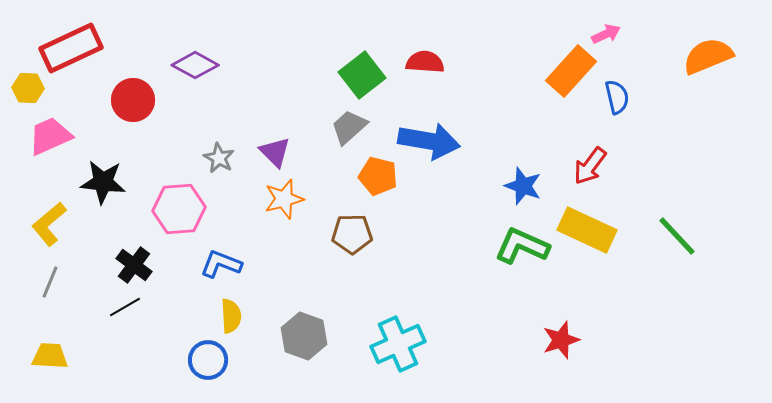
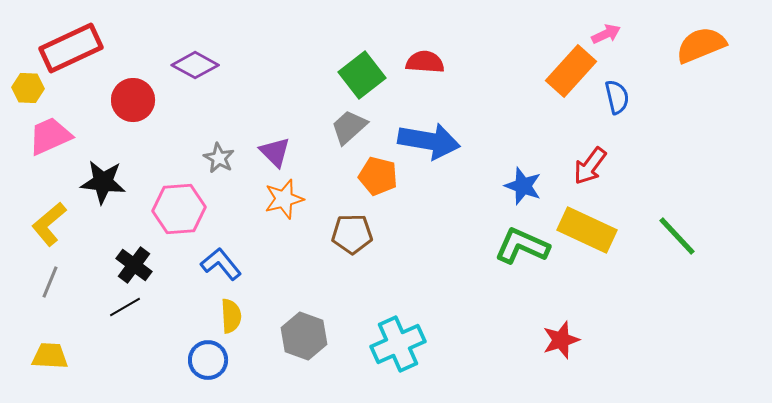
orange semicircle: moved 7 px left, 11 px up
blue L-shape: rotated 30 degrees clockwise
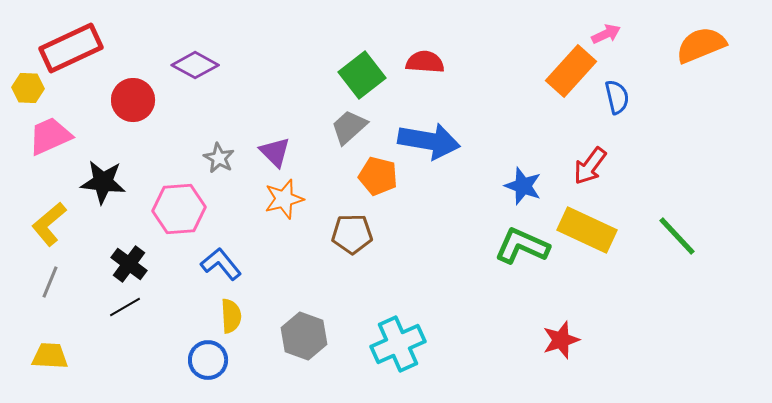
black cross: moved 5 px left, 1 px up
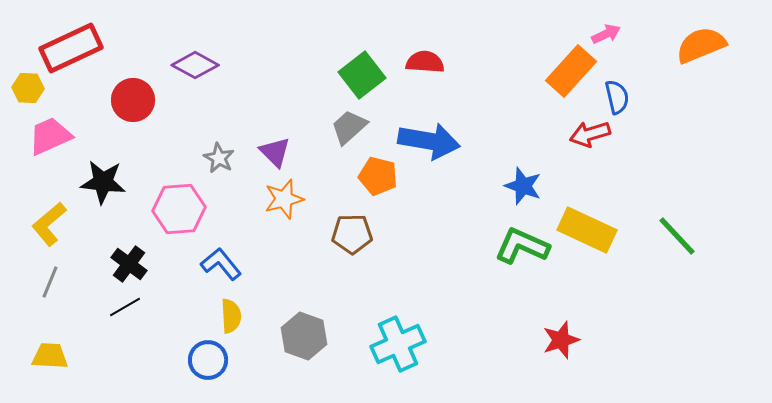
red arrow: moved 32 px up; rotated 36 degrees clockwise
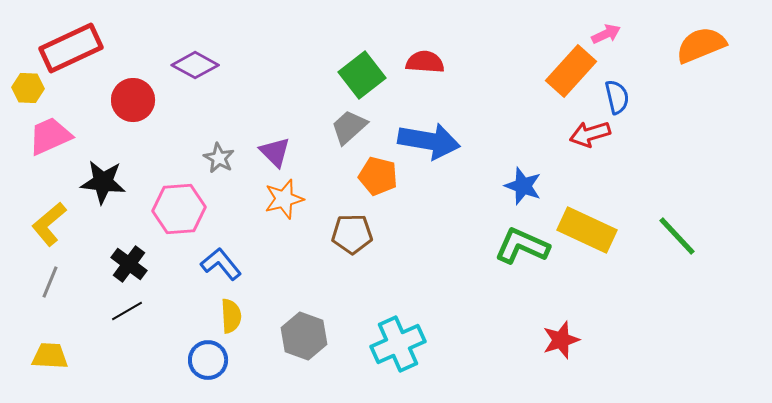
black line: moved 2 px right, 4 px down
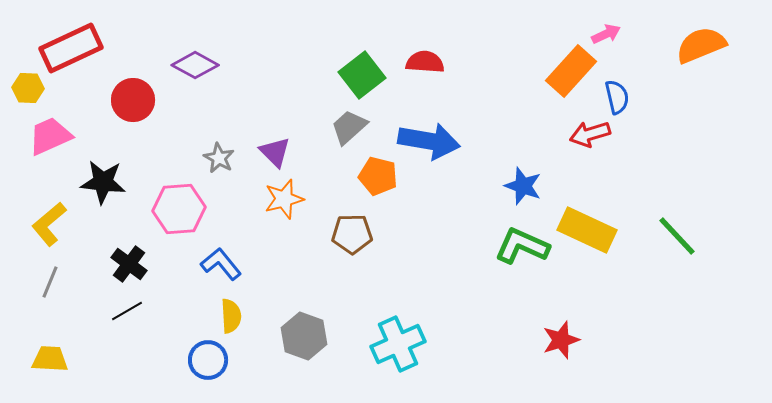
yellow trapezoid: moved 3 px down
